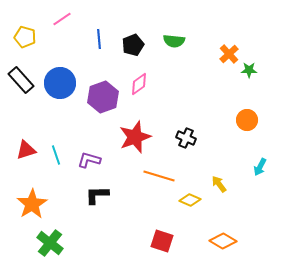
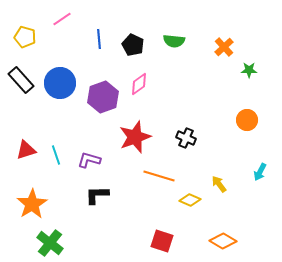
black pentagon: rotated 25 degrees counterclockwise
orange cross: moved 5 px left, 7 px up
cyan arrow: moved 5 px down
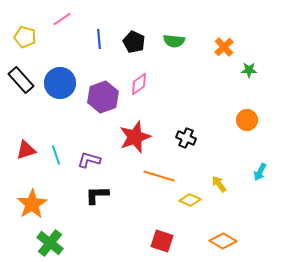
black pentagon: moved 1 px right, 3 px up
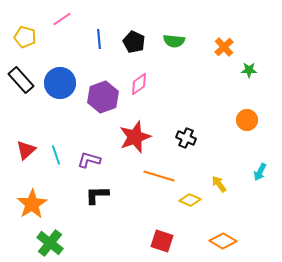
red triangle: rotated 25 degrees counterclockwise
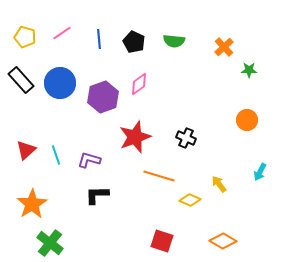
pink line: moved 14 px down
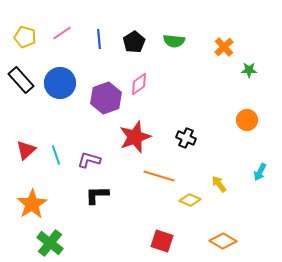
black pentagon: rotated 15 degrees clockwise
purple hexagon: moved 3 px right, 1 px down
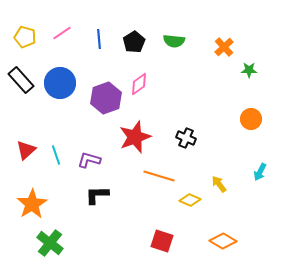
orange circle: moved 4 px right, 1 px up
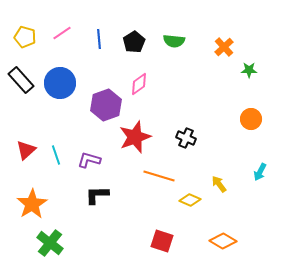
purple hexagon: moved 7 px down
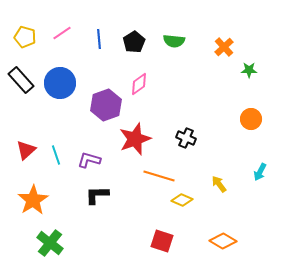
red star: moved 2 px down
yellow diamond: moved 8 px left
orange star: moved 1 px right, 4 px up
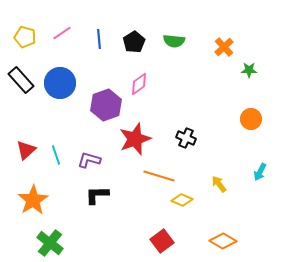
red square: rotated 35 degrees clockwise
